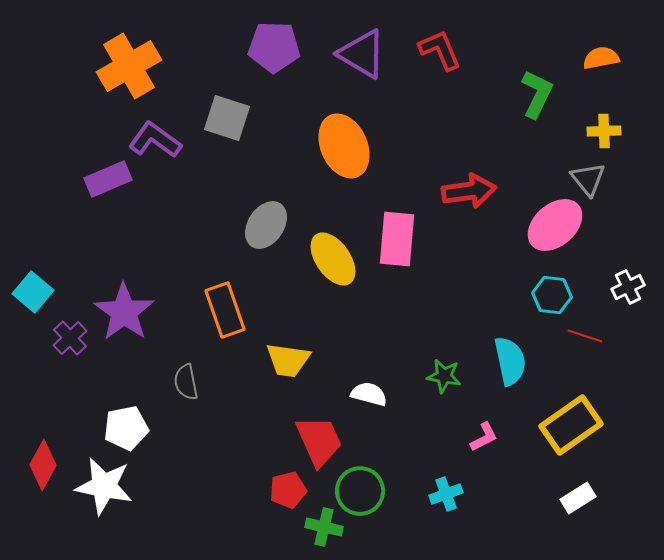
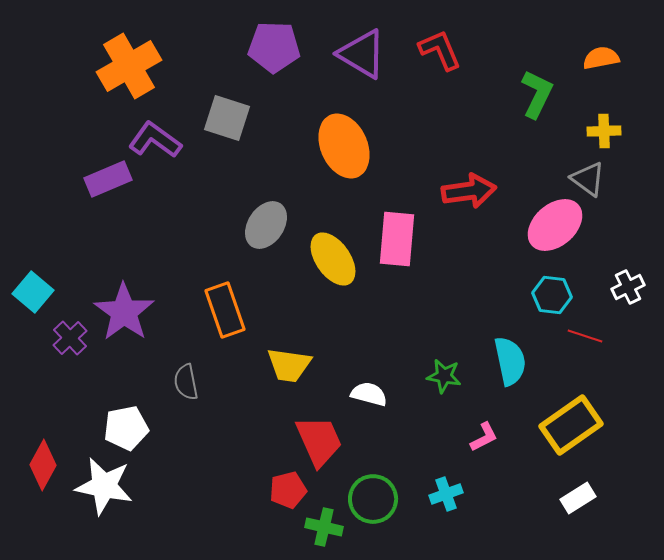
gray triangle: rotated 15 degrees counterclockwise
yellow trapezoid: moved 1 px right, 5 px down
green circle: moved 13 px right, 8 px down
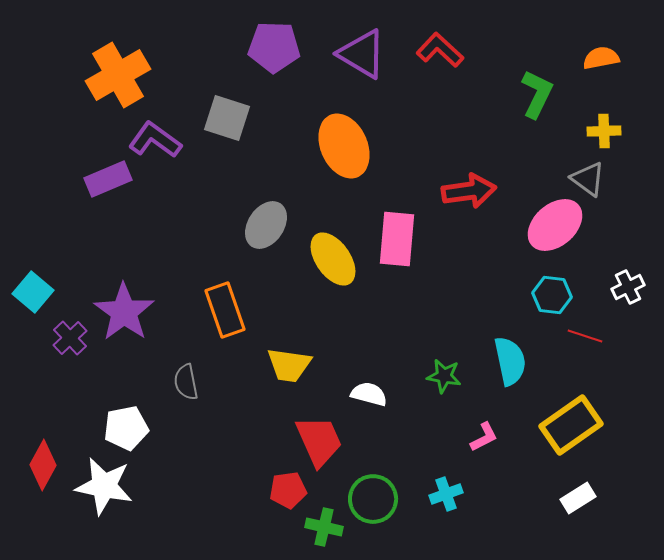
red L-shape: rotated 24 degrees counterclockwise
orange cross: moved 11 px left, 9 px down
red pentagon: rotated 6 degrees clockwise
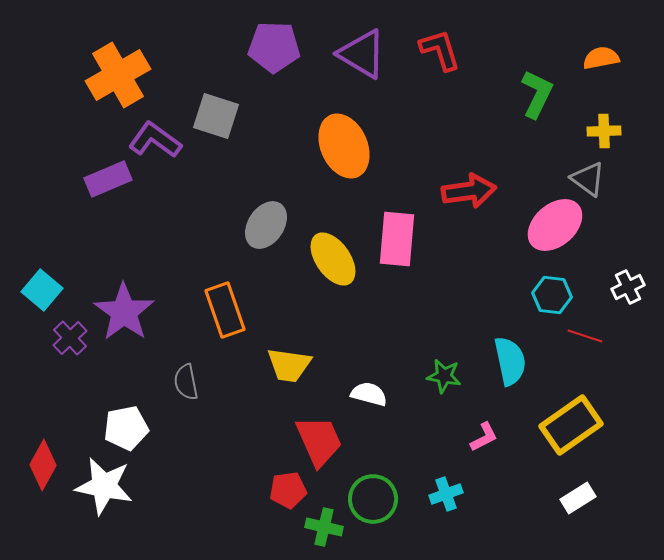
red L-shape: rotated 30 degrees clockwise
gray square: moved 11 px left, 2 px up
cyan square: moved 9 px right, 2 px up
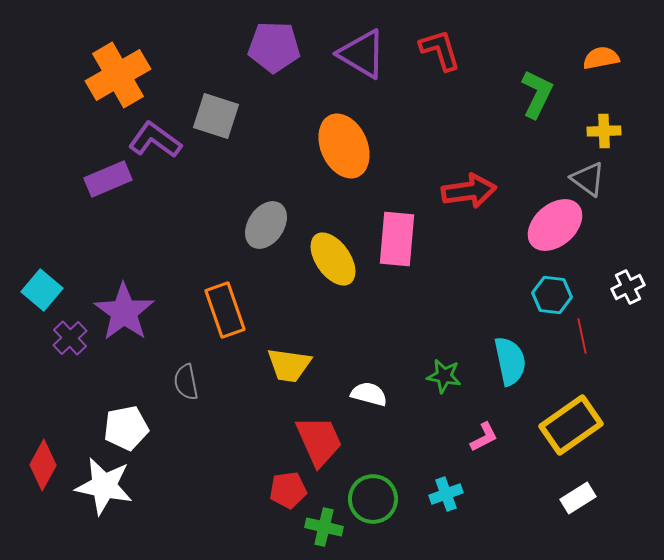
red line: moved 3 px left; rotated 60 degrees clockwise
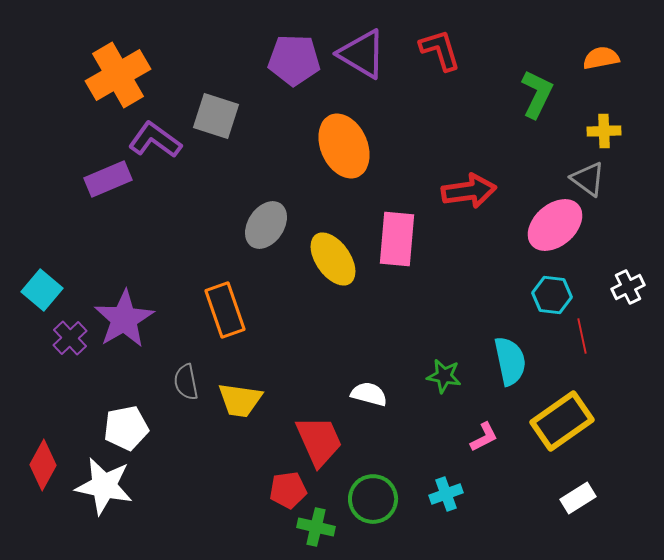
purple pentagon: moved 20 px right, 13 px down
purple star: moved 7 px down; rotated 6 degrees clockwise
yellow trapezoid: moved 49 px left, 35 px down
yellow rectangle: moved 9 px left, 4 px up
green cross: moved 8 px left
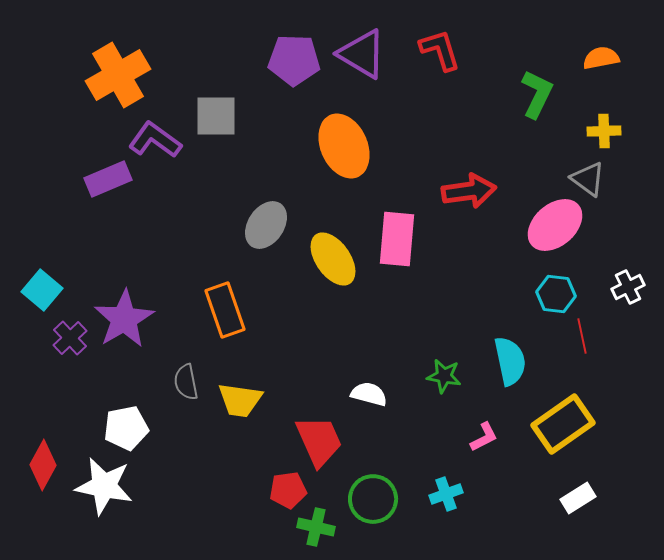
gray square: rotated 18 degrees counterclockwise
cyan hexagon: moved 4 px right, 1 px up
yellow rectangle: moved 1 px right, 3 px down
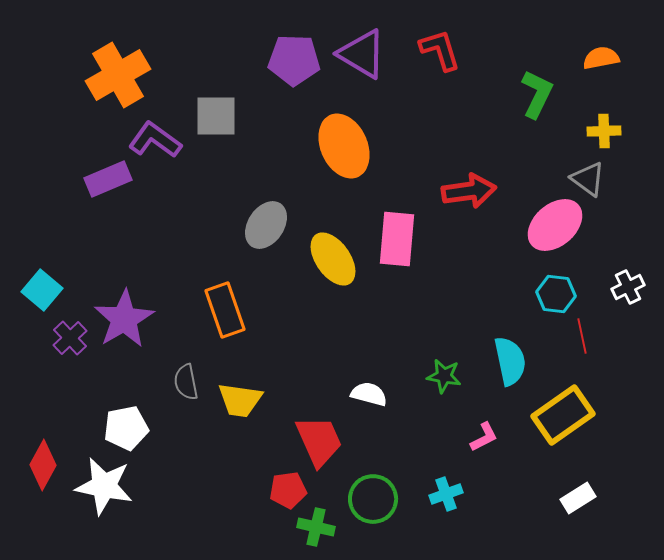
yellow rectangle: moved 9 px up
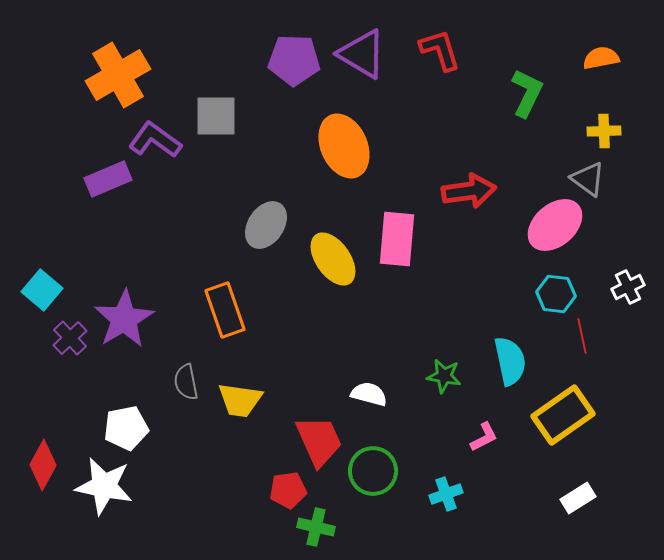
green L-shape: moved 10 px left, 1 px up
green circle: moved 28 px up
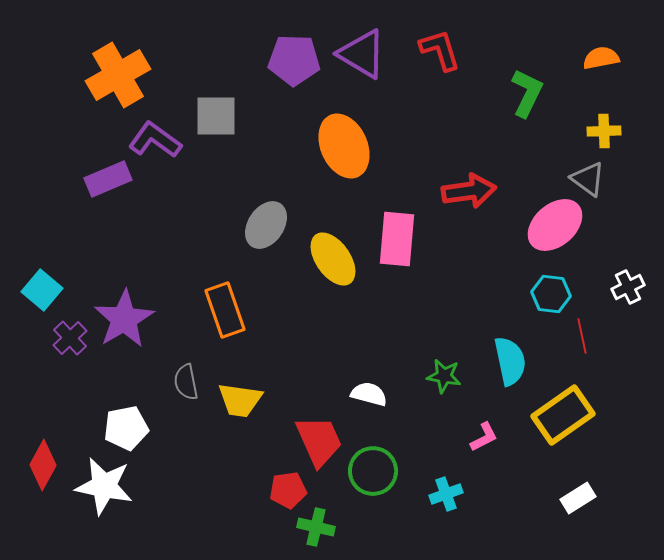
cyan hexagon: moved 5 px left
